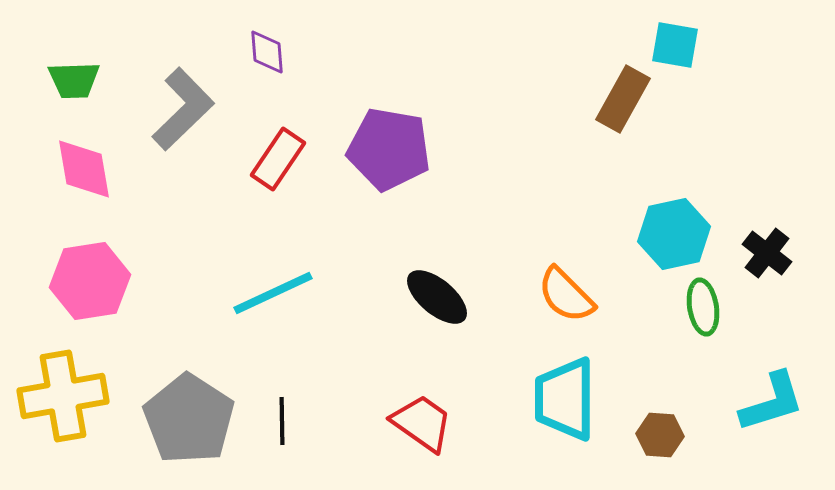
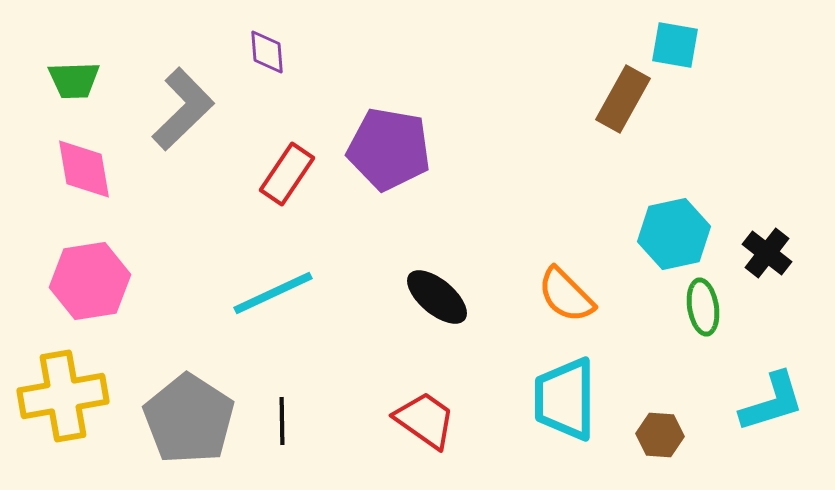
red rectangle: moved 9 px right, 15 px down
red trapezoid: moved 3 px right, 3 px up
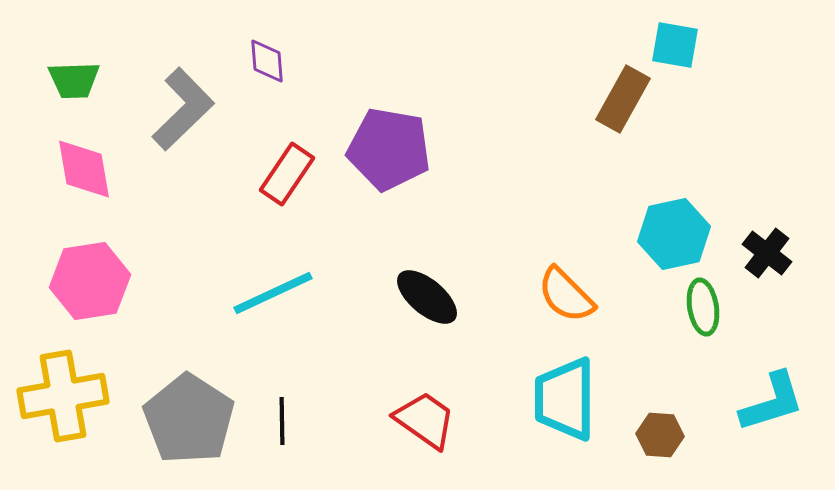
purple diamond: moved 9 px down
black ellipse: moved 10 px left
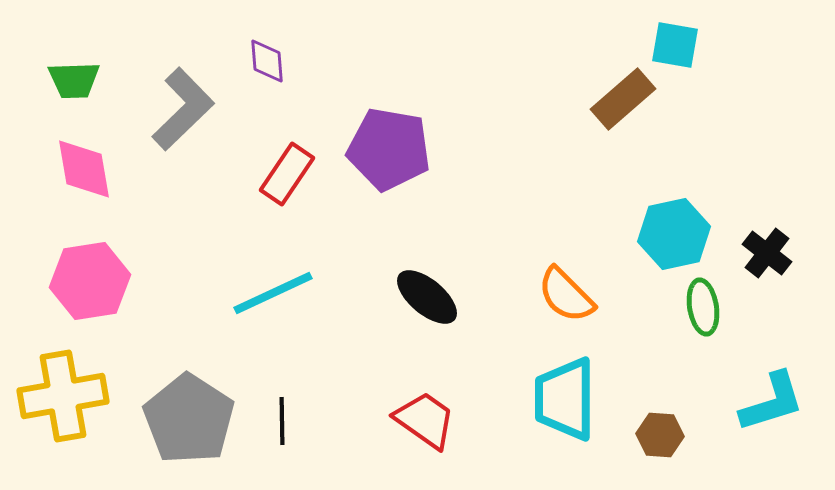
brown rectangle: rotated 20 degrees clockwise
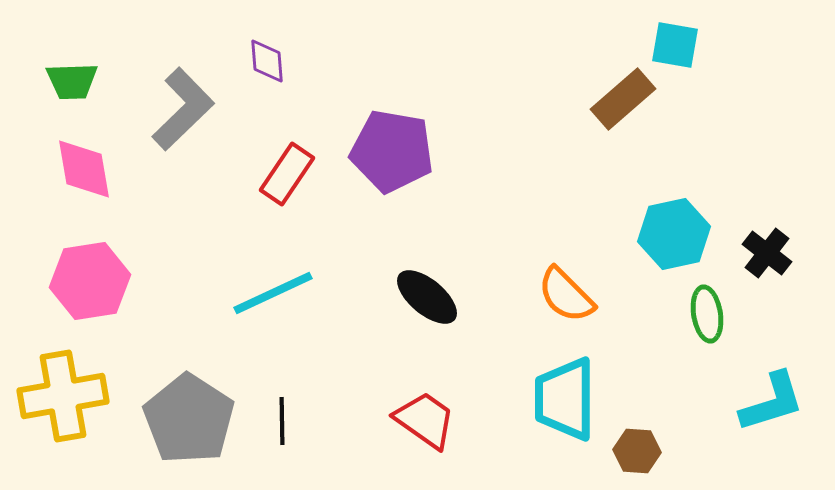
green trapezoid: moved 2 px left, 1 px down
purple pentagon: moved 3 px right, 2 px down
green ellipse: moved 4 px right, 7 px down
brown hexagon: moved 23 px left, 16 px down
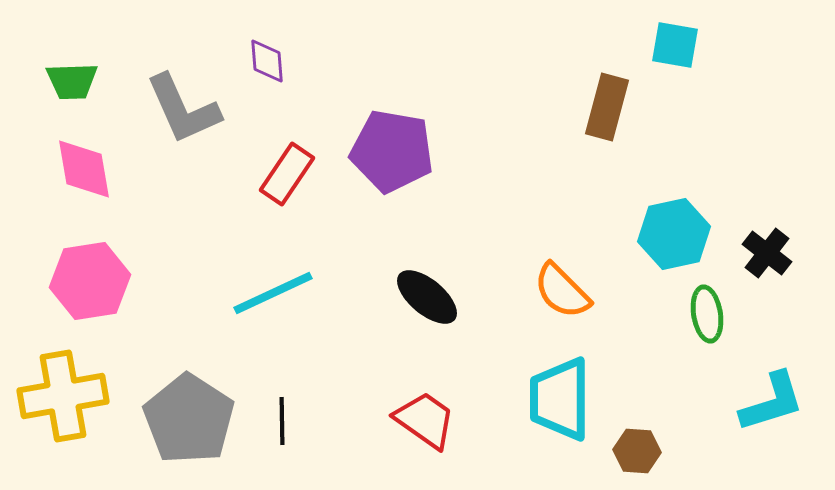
brown rectangle: moved 16 px left, 8 px down; rotated 34 degrees counterclockwise
gray L-shape: rotated 110 degrees clockwise
orange semicircle: moved 4 px left, 4 px up
cyan trapezoid: moved 5 px left
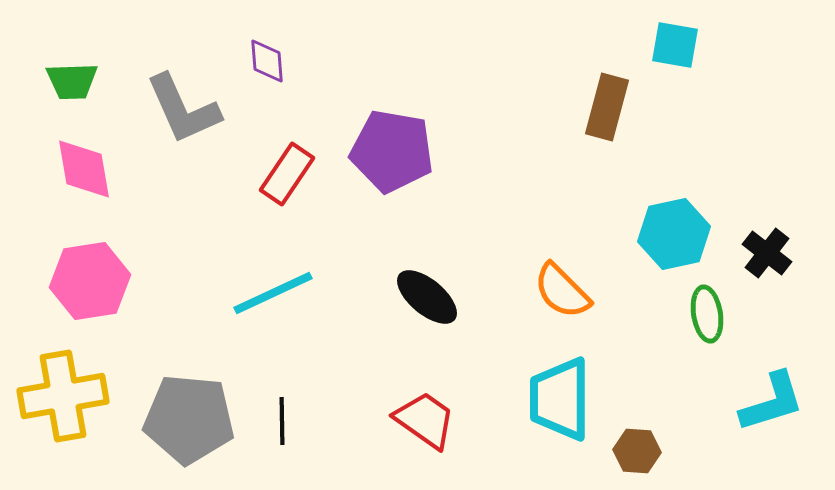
gray pentagon: rotated 28 degrees counterclockwise
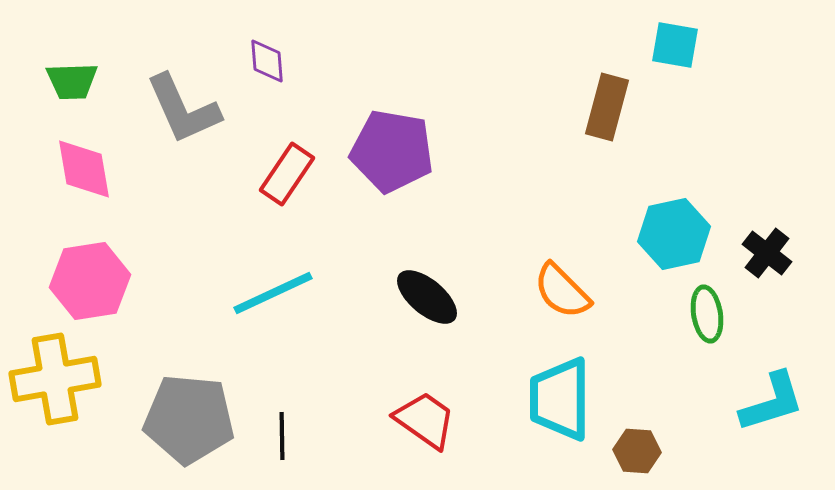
yellow cross: moved 8 px left, 17 px up
black line: moved 15 px down
